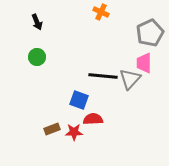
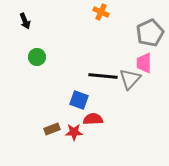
black arrow: moved 12 px left, 1 px up
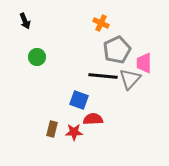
orange cross: moved 11 px down
gray pentagon: moved 33 px left, 17 px down
brown rectangle: rotated 56 degrees counterclockwise
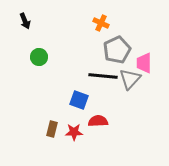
green circle: moved 2 px right
red semicircle: moved 5 px right, 2 px down
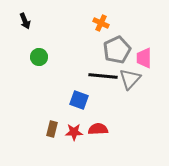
pink trapezoid: moved 5 px up
red semicircle: moved 8 px down
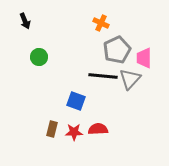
blue square: moved 3 px left, 1 px down
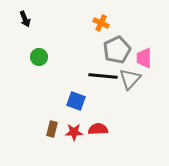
black arrow: moved 2 px up
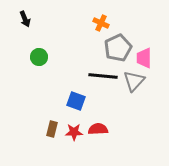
gray pentagon: moved 1 px right, 2 px up
gray triangle: moved 4 px right, 2 px down
